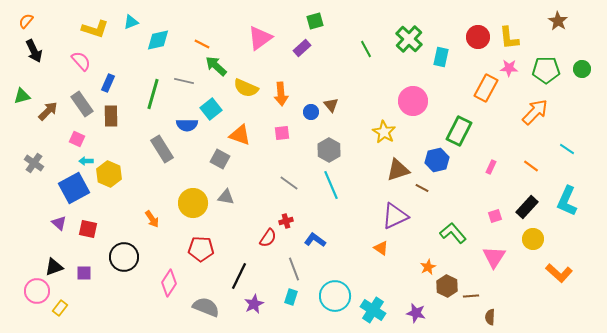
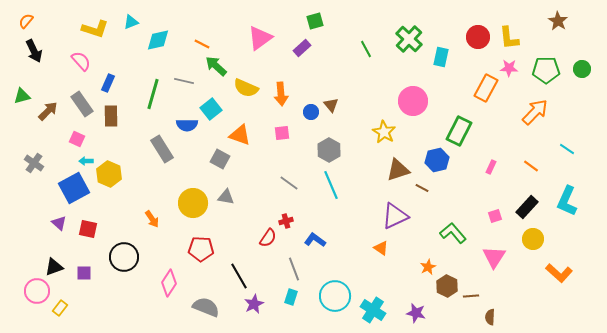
black line at (239, 276): rotated 56 degrees counterclockwise
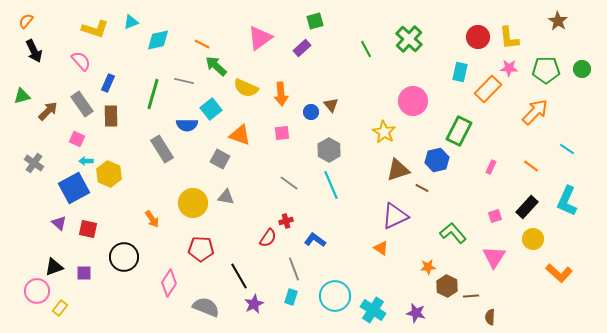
cyan rectangle at (441, 57): moved 19 px right, 15 px down
orange rectangle at (486, 88): moved 2 px right, 1 px down; rotated 16 degrees clockwise
orange star at (428, 267): rotated 21 degrees clockwise
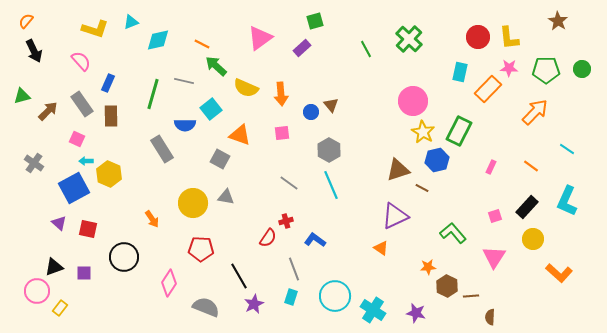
blue semicircle at (187, 125): moved 2 px left
yellow star at (384, 132): moved 39 px right
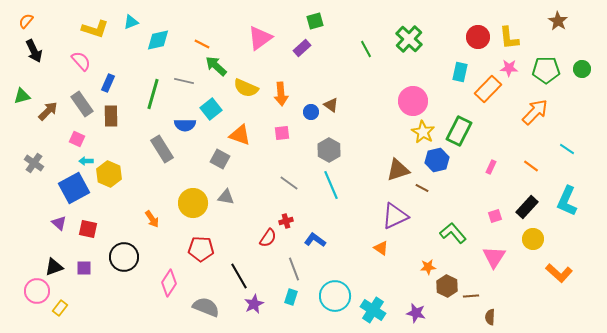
brown triangle at (331, 105): rotated 14 degrees counterclockwise
purple square at (84, 273): moved 5 px up
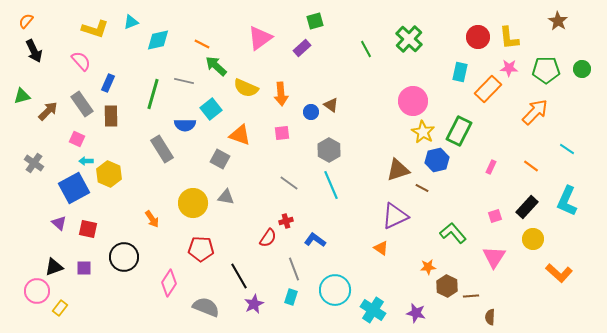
cyan circle at (335, 296): moved 6 px up
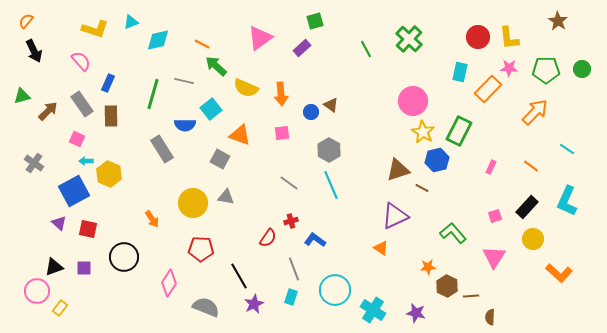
blue square at (74, 188): moved 3 px down
red cross at (286, 221): moved 5 px right
